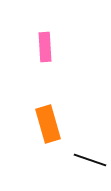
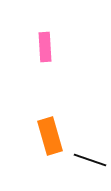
orange rectangle: moved 2 px right, 12 px down
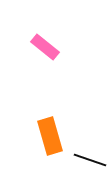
pink rectangle: rotated 48 degrees counterclockwise
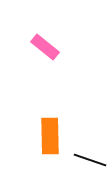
orange rectangle: rotated 15 degrees clockwise
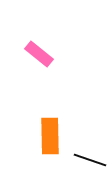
pink rectangle: moved 6 px left, 7 px down
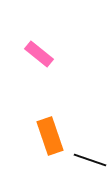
orange rectangle: rotated 18 degrees counterclockwise
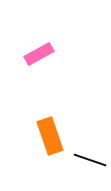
pink rectangle: rotated 68 degrees counterclockwise
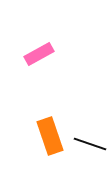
black line: moved 16 px up
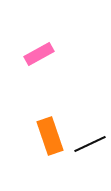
black line: rotated 44 degrees counterclockwise
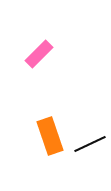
pink rectangle: rotated 16 degrees counterclockwise
